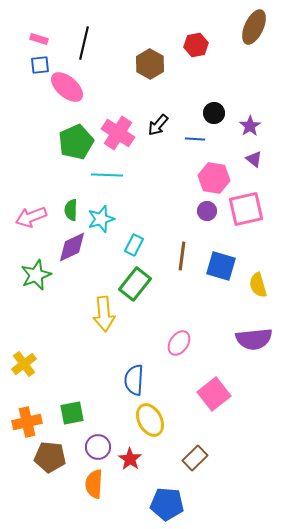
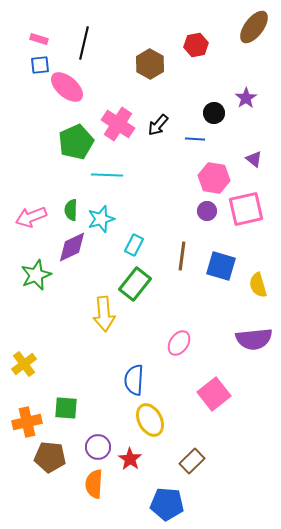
brown ellipse at (254, 27): rotated 12 degrees clockwise
purple star at (250, 126): moved 4 px left, 28 px up
pink cross at (118, 133): moved 9 px up
green square at (72, 413): moved 6 px left, 5 px up; rotated 15 degrees clockwise
brown rectangle at (195, 458): moved 3 px left, 3 px down
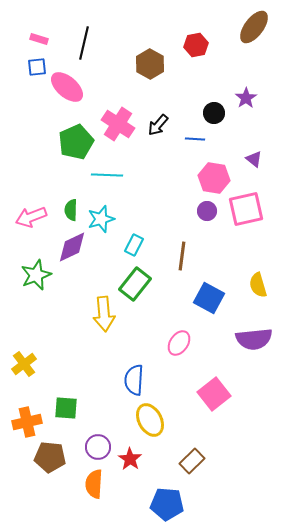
blue square at (40, 65): moved 3 px left, 2 px down
blue square at (221, 266): moved 12 px left, 32 px down; rotated 12 degrees clockwise
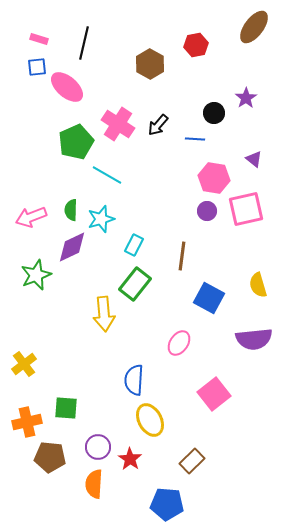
cyan line at (107, 175): rotated 28 degrees clockwise
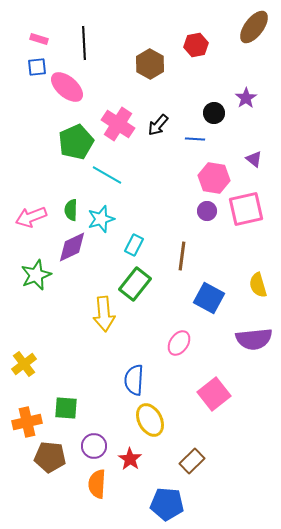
black line at (84, 43): rotated 16 degrees counterclockwise
purple circle at (98, 447): moved 4 px left, 1 px up
orange semicircle at (94, 484): moved 3 px right
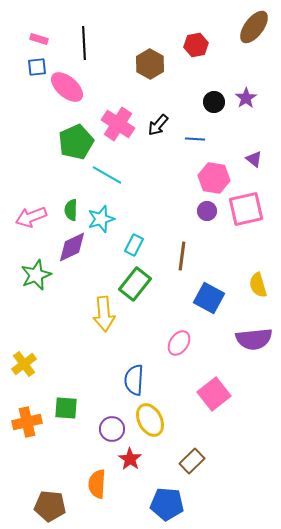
black circle at (214, 113): moved 11 px up
purple circle at (94, 446): moved 18 px right, 17 px up
brown pentagon at (50, 457): moved 49 px down
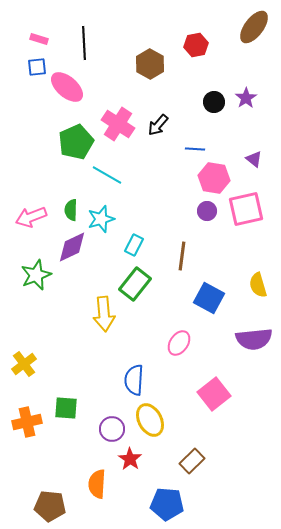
blue line at (195, 139): moved 10 px down
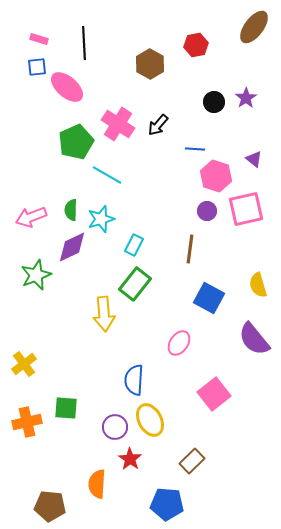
pink hexagon at (214, 178): moved 2 px right, 2 px up; rotated 8 degrees clockwise
brown line at (182, 256): moved 8 px right, 7 px up
purple semicircle at (254, 339): rotated 57 degrees clockwise
purple circle at (112, 429): moved 3 px right, 2 px up
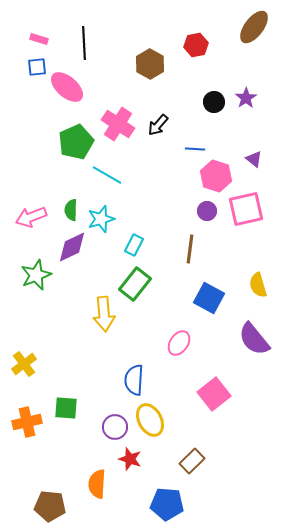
red star at (130, 459): rotated 15 degrees counterclockwise
